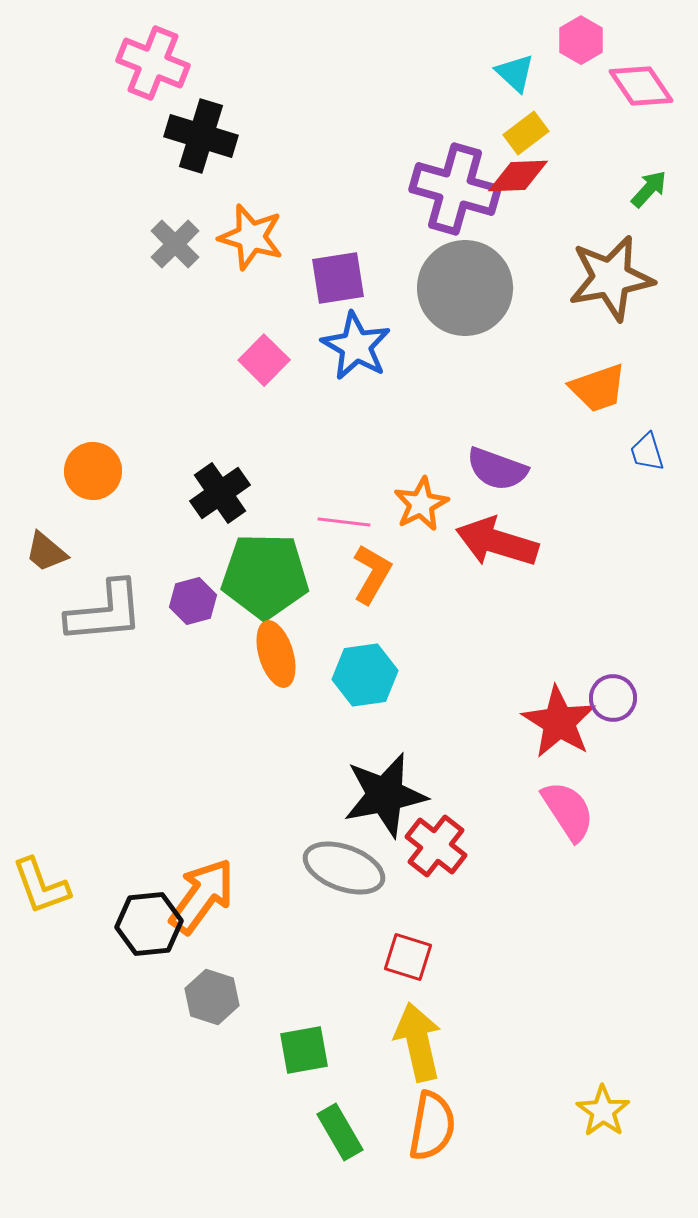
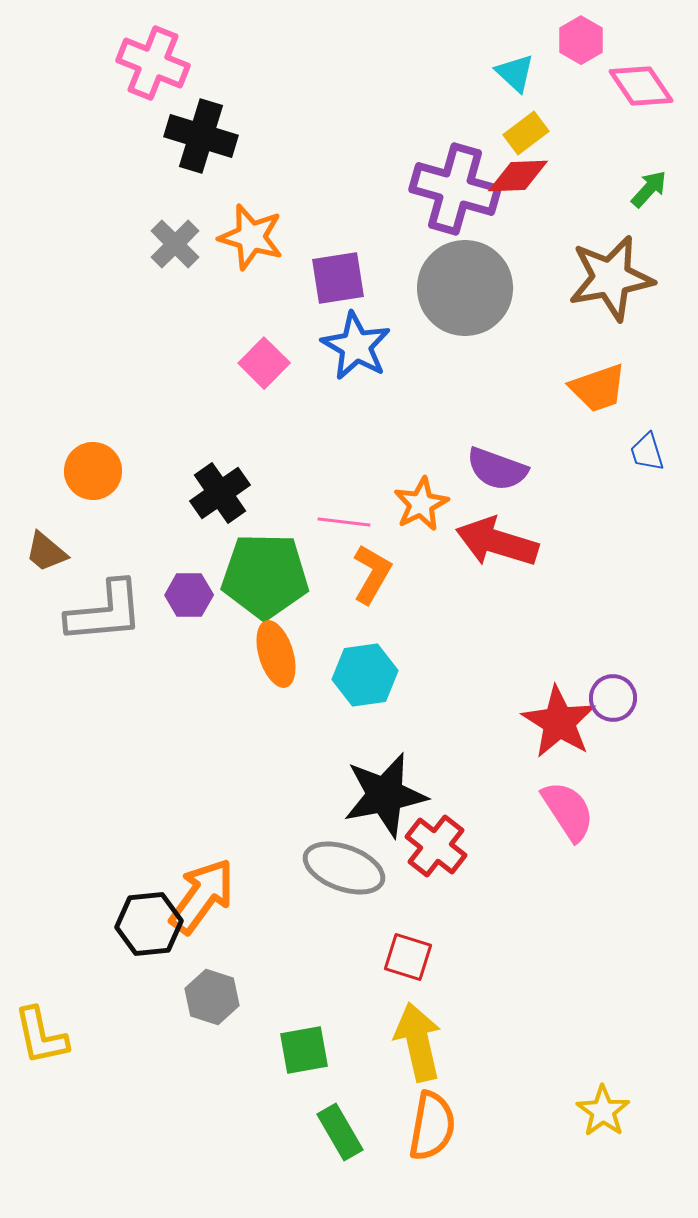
pink square at (264, 360): moved 3 px down
purple hexagon at (193, 601): moved 4 px left, 6 px up; rotated 15 degrees clockwise
yellow L-shape at (41, 886): moved 150 px down; rotated 8 degrees clockwise
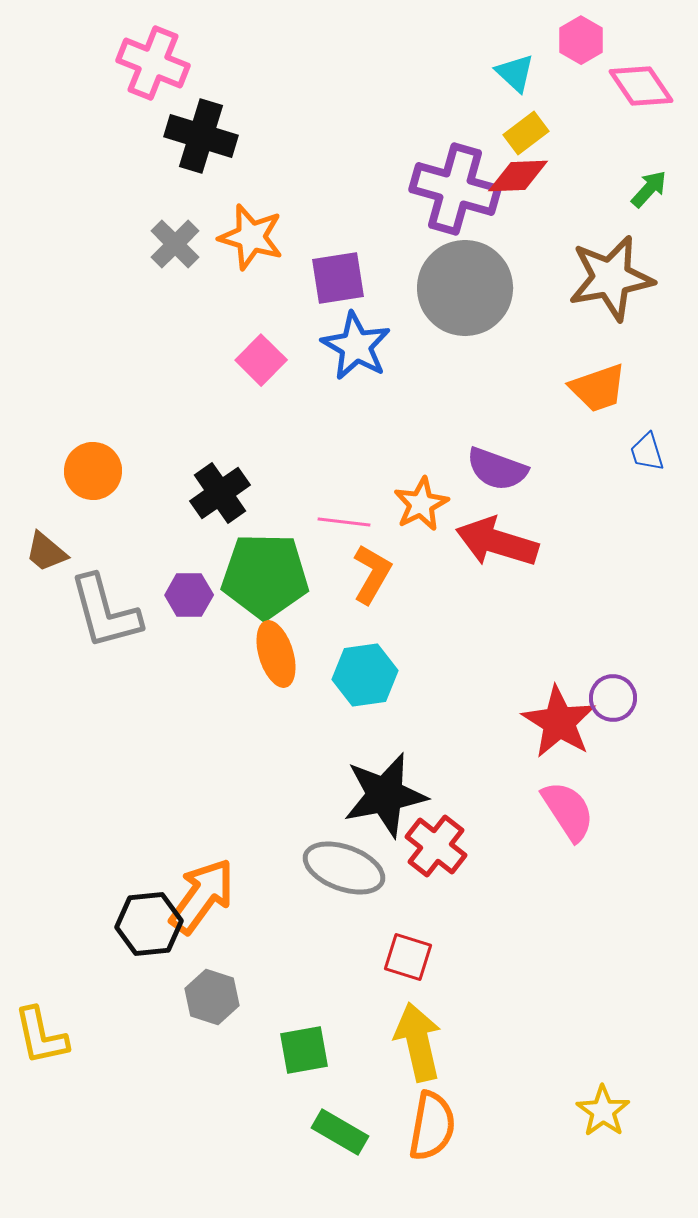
pink square at (264, 363): moved 3 px left, 3 px up
gray L-shape at (105, 612): rotated 80 degrees clockwise
green rectangle at (340, 1132): rotated 30 degrees counterclockwise
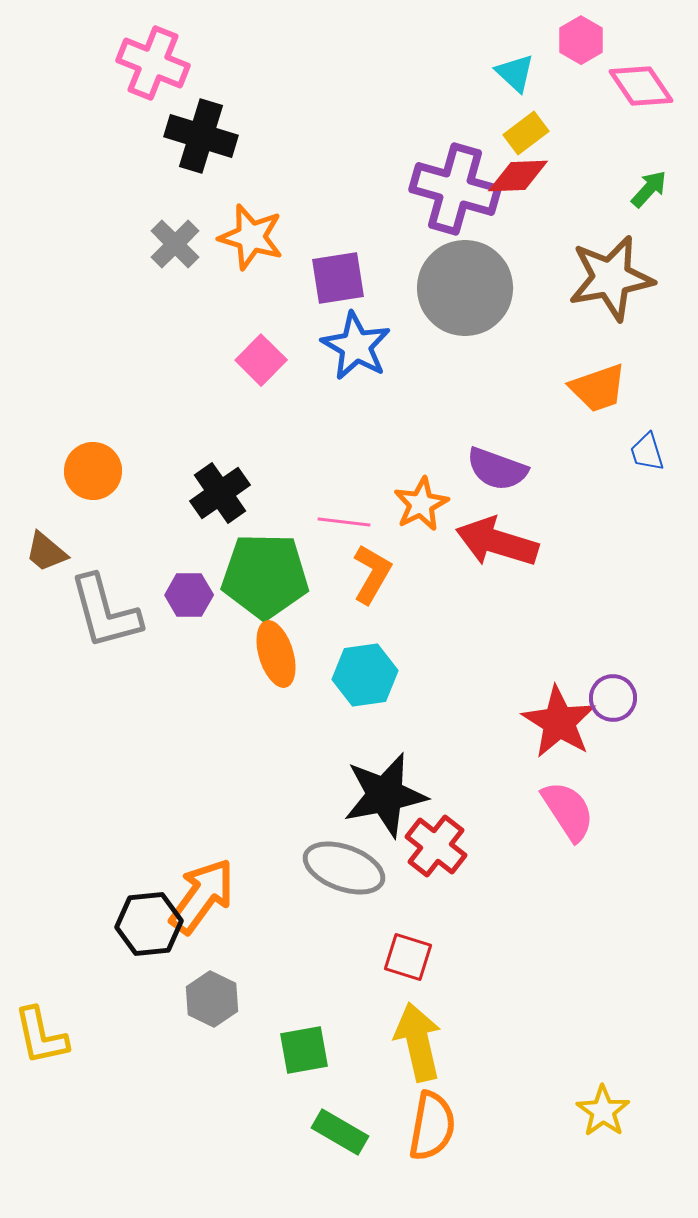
gray hexagon at (212, 997): moved 2 px down; rotated 8 degrees clockwise
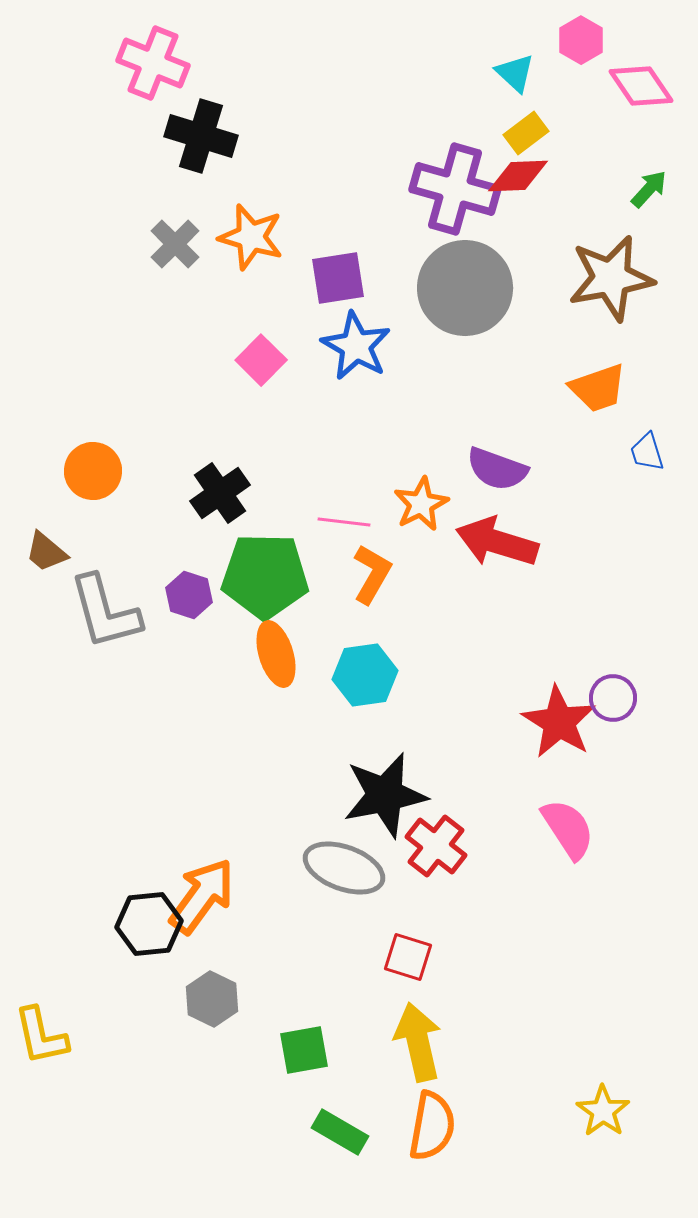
purple hexagon at (189, 595): rotated 18 degrees clockwise
pink semicircle at (568, 811): moved 18 px down
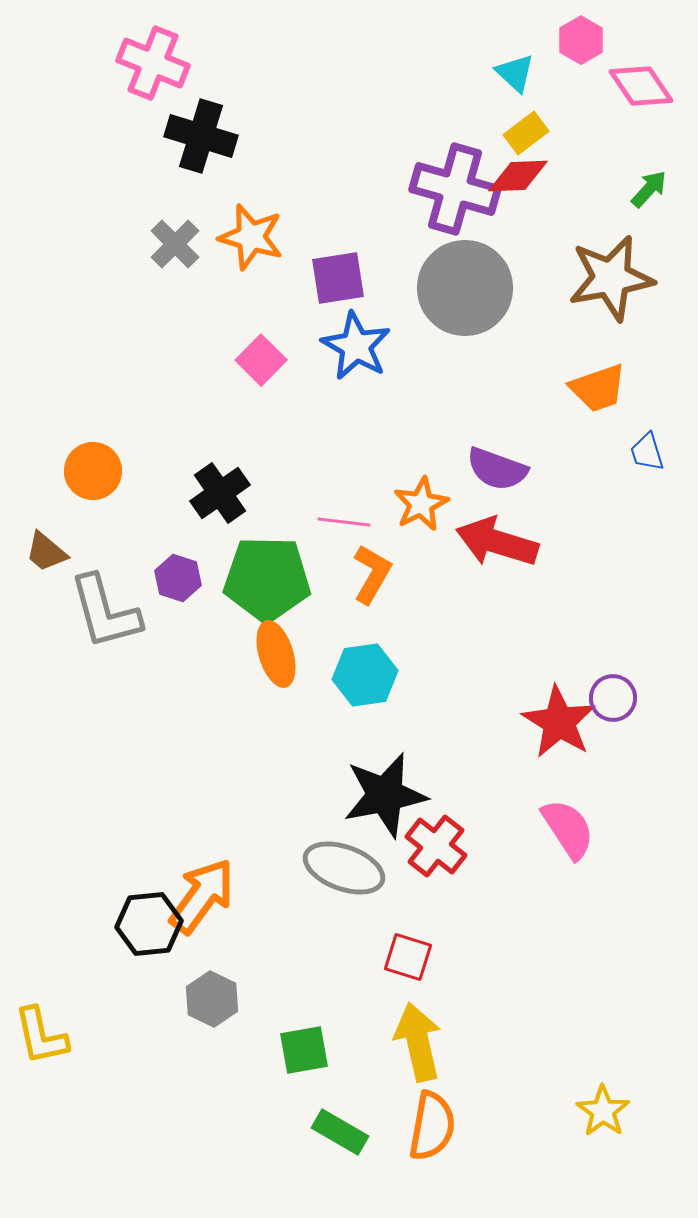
green pentagon at (265, 576): moved 2 px right, 3 px down
purple hexagon at (189, 595): moved 11 px left, 17 px up
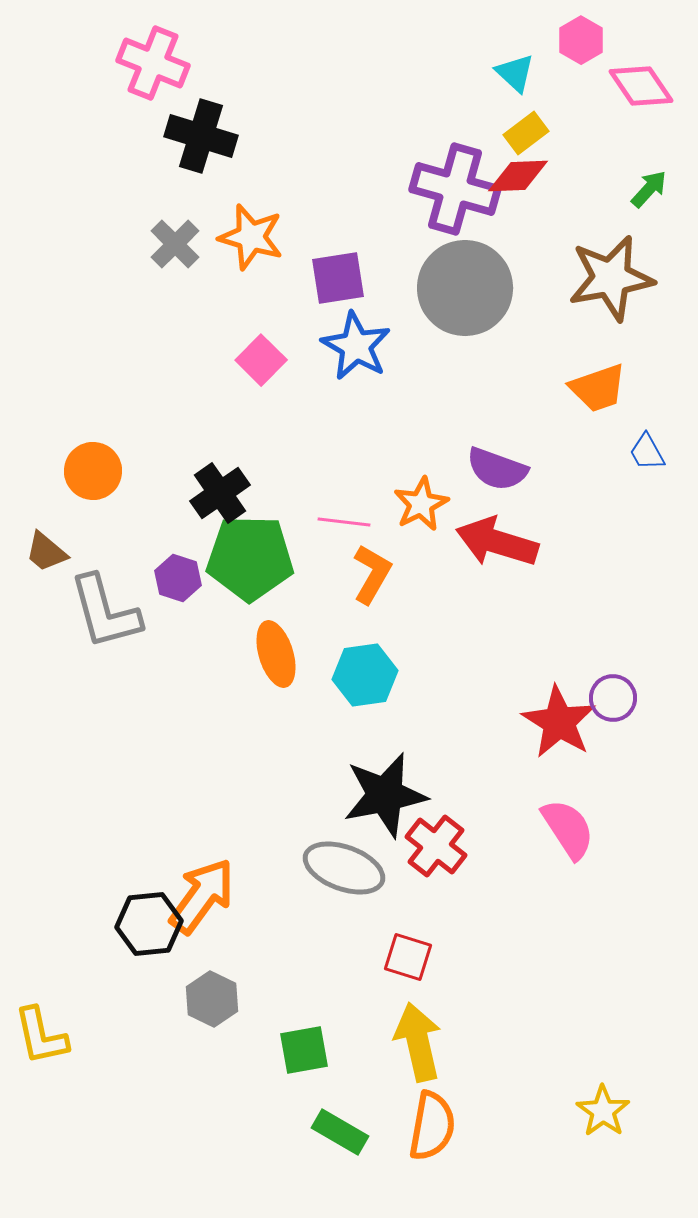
blue trapezoid at (647, 452): rotated 12 degrees counterclockwise
green pentagon at (267, 579): moved 17 px left, 21 px up
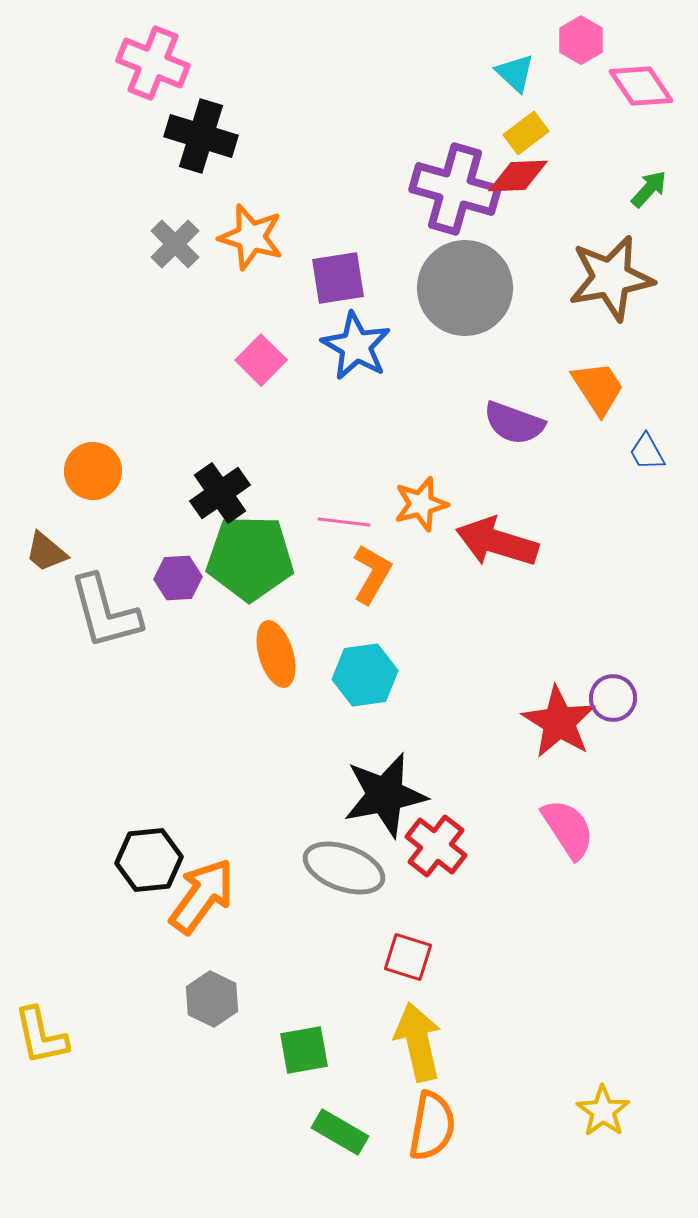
orange trapezoid at (598, 388): rotated 104 degrees counterclockwise
purple semicircle at (497, 469): moved 17 px right, 46 px up
orange star at (421, 504): rotated 12 degrees clockwise
purple hexagon at (178, 578): rotated 21 degrees counterclockwise
black hexagon at (149, 924): moved 64 px up
